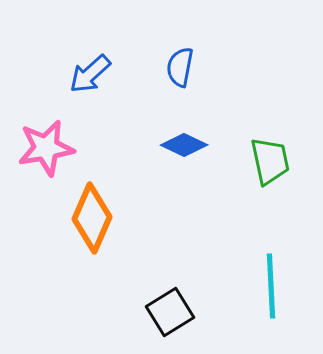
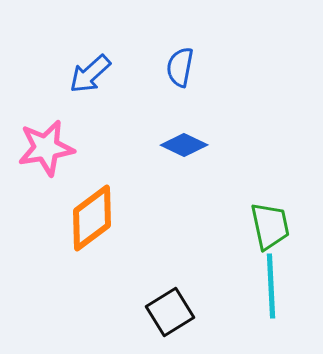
green trapezoid: moved 65 px down
orange diamond: rotated 30 degrees clockwise
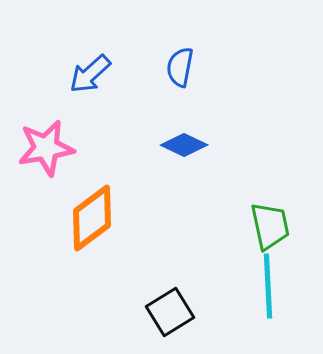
cyan line: moved 3 px left
